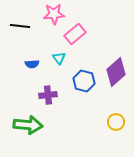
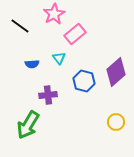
pink star: rotated 25 degrees counterclockwise
black line: rotated 30 degrees clockwise
green arrow: rotated 116 degrees clockwise
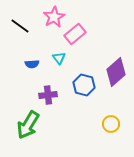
pink star: moved 3 px down
blue hexagon: moved 4 px down
yellow circle: moved 5 px left, 2 px down
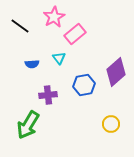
blue hexagon: rotated 25 degrees counterclockwise
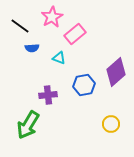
pink star: moved 2 px left
cyan triangle: rotated 32 degrees counterclockwise
blue semicircle: moved 16 px up
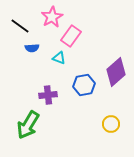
pink rectangle: moved 4 px left, 2 px down; rotated 15 degrees counterclockwise
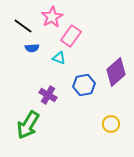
black line: moved 3 px right
purple cross: rotated 36 degrees clockwise
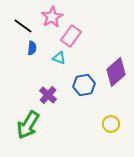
blue semicircle: rotated 80 degrees counterclockwise
purple cross: rotated 12 degrees clockwise
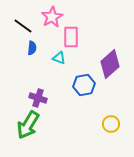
pink rectangle: moved 1 px down; rotated 35 degrees counterclockwise
purple diamond: moved 6 px left, 8 px up
purple cross: moved 10 px left, 3 px down; rotated 24 degrees counterclockwise
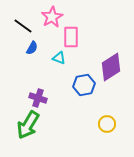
blue semicircle: rotated 24 degrees clockwise
purple diamond: moved 1 px right, 3 px down; rotated 8 degrees clockwise
yellow circle: moved 4 px left
